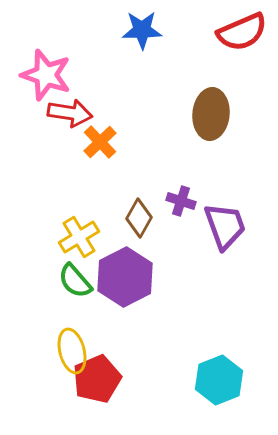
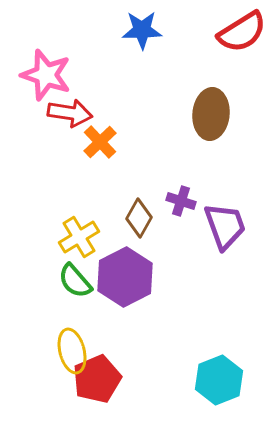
red semicircle: rotated 9 degrees counterclockwise
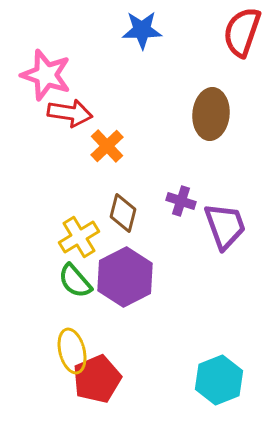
red semicircle: rotated 141 degrees clockwise
orange cross: moved 7 px right, 4 px down
brown diamond: moved 16 px left, 5 px up; rotated 15 degrees counterclockwise
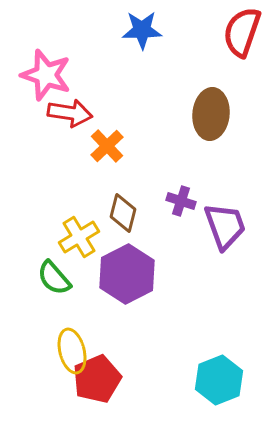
purple hexagon: moved 2 px right, 3 px up
green semicircle: moved 21 px left, 3 px up
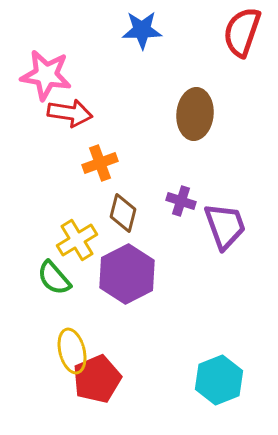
pink star: rotated 9 degrees counterclockwise
brown ellipse: moved 16 px left
orange cross: moved 7 px left, 17 px down; rotated 24 degrees clockwise
yellow cross: moved 2 px left, 3 px down
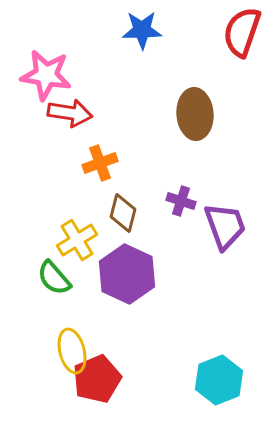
brown ellipse: rotated 9 degrees counterclockwise
purple hexagon: rotated 8 degrees counterclockwise
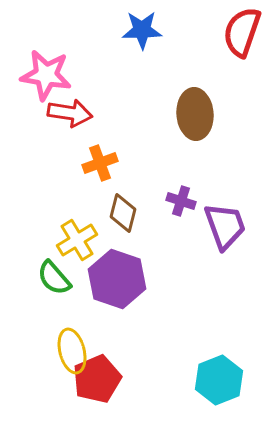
purple hexagon: moved 10 px left, 5 px down; rotated 6 degrees counterclockwise
